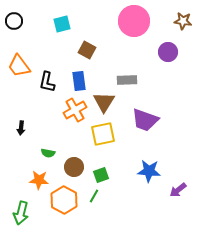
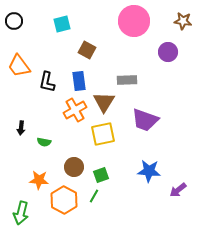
green semicircle: moved 4 px left, 11 px up
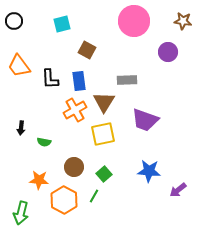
black L-shape: moved 3 px right, 3 px up; rotated 15 degrees counterclockwise
green square: moved 3 px right, 1 px up; rotated 21 degrees counterclockwise
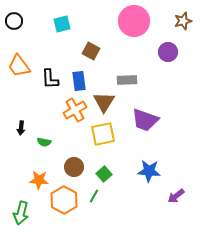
brown star: rotated 24 degrees counterclockwise
brown square: moved 4 px right, 1 px down
purple arrow: moved 2 px left, 6 px down
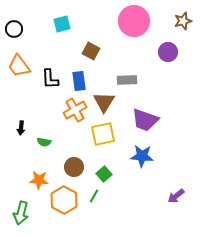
black circle: moved 8 px down
blue star: moved 7 px left, 15 px up
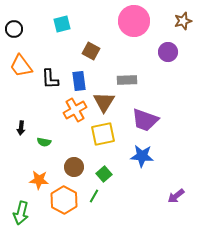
orange trapezoid: moved 2 px right
